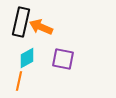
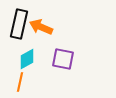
black rectangle: moved 2 px left, 2 px down
cyan diamond: moved 1 px down
orange line: moved 1 px right, 1 px down
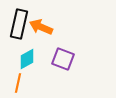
purple square: rotated 10 degrees clockwise
orange line: moved 2 px left, 1 px down
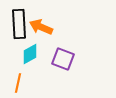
black rectangle: rotated 16 degrees counterclockwise
cyan diamond: moved 3 px right, 5 px up
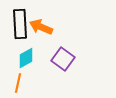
black rectangle: moved 1 px right
cyan diamond: moved 4 px left, 4 px down
purple square: rotated 15 degrees clockwise
